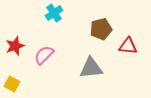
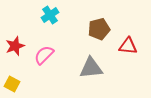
cyan cross: moved 4 px left, 2 px down
brown pentagon: moved 2 px left
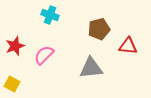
cyan cross: rotated 36 degrees counterclockwise
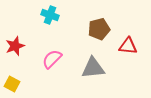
pink semicircle: moved 8 px right, 4 px down
gray triangle: moved 2 px right
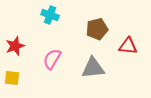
brown pentagon: moved 2 px left
pink semicircle: rotated 15 degrees counterclockwise
yellow square: moved 6 px up; rotated 21 degrees counterclockwise
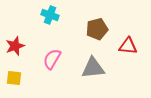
yellow square: moved 2 px right
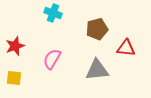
cyan cross: moved 3 px right, 2 px up
red triangle: moved 2 px left, 2 px down
gray triangle: moved 4 px right, 2 px down
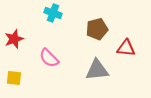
red star: moved 1 px left, 7 px up
pink semicircle: moved 3 px left, 1 px up; rotated 75 degrees counterclockwise
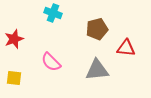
pink semicircle: moved 2 px right, 4 px down
